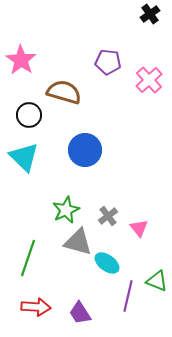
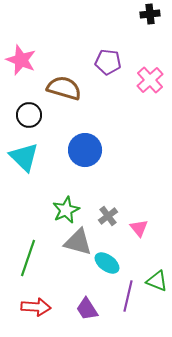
black cross: rotated 30 degrees clockwise
pink star: rotated 12 degrees counterclockwise
pink cross: moved 1 px right
brown semicircle: moved 4 px up
purple trapezoid: moved 7 px right, 4 px up
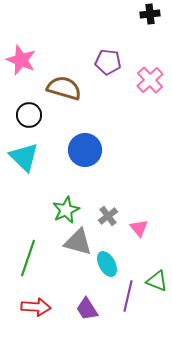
cyan ellipse: moved 1 px down; rotated 25 degrees clockwise
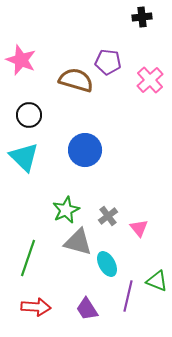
black cross: moved 8 px left, 3 px down
brown semicircle: moved 12 px right, 8 px up
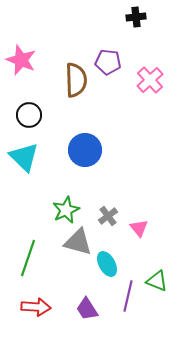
black cross: moved 6 px left
brown semicircle: rotated 72 degrees clockwise
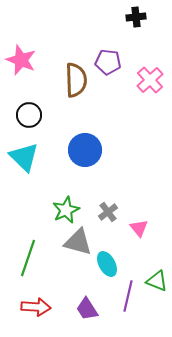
gray cross: moved 4 px up
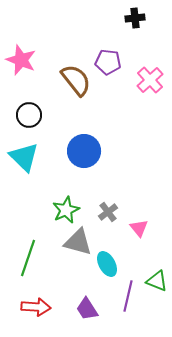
black cross: moved 1 px left, 1 px down
brown semicircle: rotated 36 degrees counterclockwise
blue circle: moved 1 px left, 1 px down
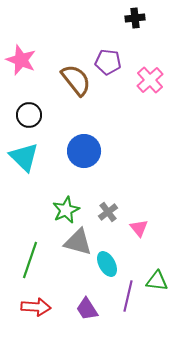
green line: moved 2 px right, 2 px down
green triangle: rotated 15 degrees counterclockwise
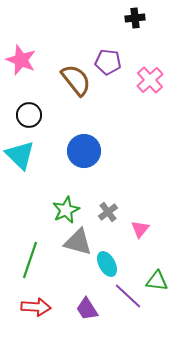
cyan triangle: moved 4 px left, 2 px up
pink triangle: moved 1 px right, 1 px down; rotated 18 degrees clockwise
purple line: rotated 60 degrees counterclockwise
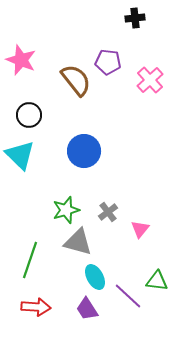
green star: rotated 8 degrees clockwise
cyan ellipse: moved 12 px left, 13 px down
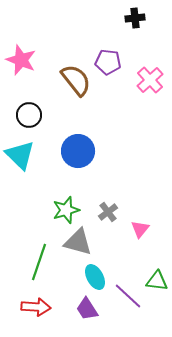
blue circle: moved 6 px left
green line: moved 9 px right, 2 px down
